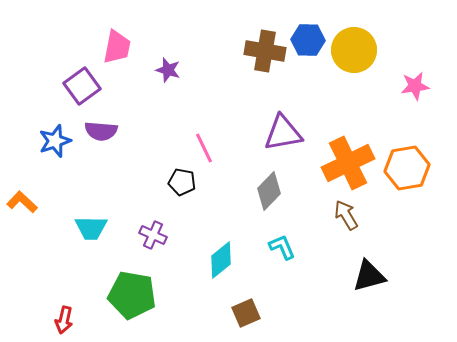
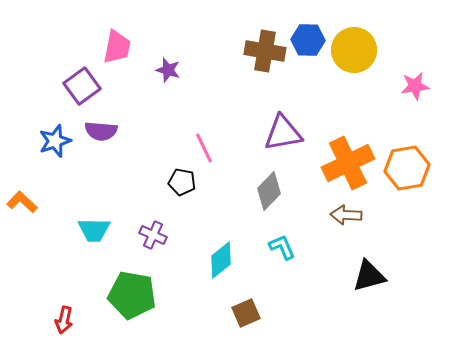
brown arrow: rotated 56 degrees counterclockwise
cyan trapezoid: moved 3 px right, 2 px down
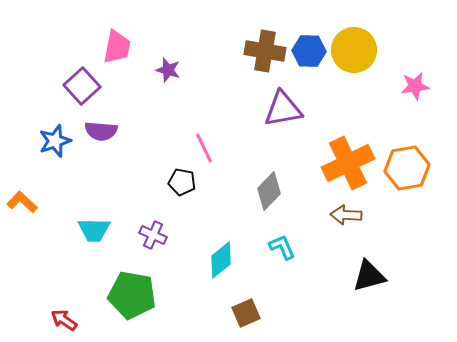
blue hexagon: moved 1 px right, 11 px down
purple square: rotated 6 degrees counterclockwise
purple triangle: moved 24 px up
red arrow: rotated 112 degrees clockwise
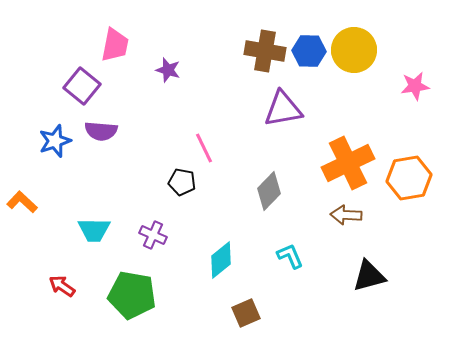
pink trapezoid: moved 2 px left, 2 px up
purple square: rotated 9 degrees counterclockwise
orange hexagon: moved 2 px right, 10 px down
cyan L-shape: moved 8 px right, 9 px down
red arrow: moved 2 px left, 34 px up
